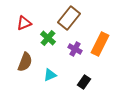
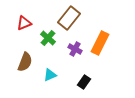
orange rectangle: moved 1 px up
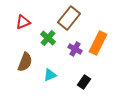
red triangle: moved 1 px left, 1 px up
orange rectangle: moved 2 px left
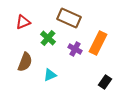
brown rectangle: rotated 75 degrees clockwise
black rectangle: moved 21 px right
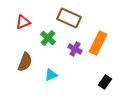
cyan triangle: moved 1 px right
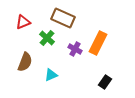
brown rectangle: moved 6 px left
green cross: moved 1 px left
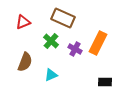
green cross: moved 4 px right, 3 px down
black rectangle: rotated 56 degrees clockwise
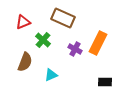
green cross: moved 8 px left, 1 px up
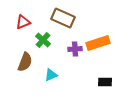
orange rectangle: rotated 45 degrees clockwise
purple cross: rotated 32 degrees counterclockwise
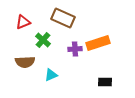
brown semicircle: rotated 66 degrees clockwise
